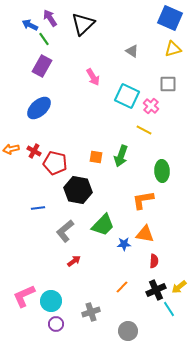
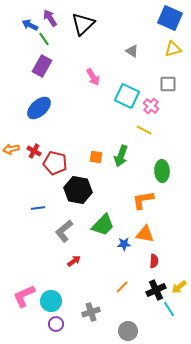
gray L-shape: moved 1 px left
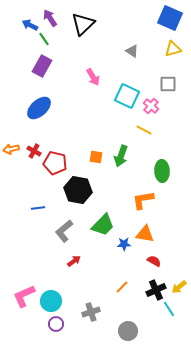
red semicircle: rotated 64 degrees counterclockwise
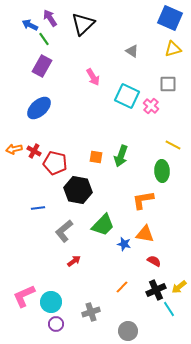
yellow line: moved 29 px right, 15 px down
orange arrow: moved 3 px right
blue star: rotated 16 degrees clockwise
cyan circle: moved 1 px down
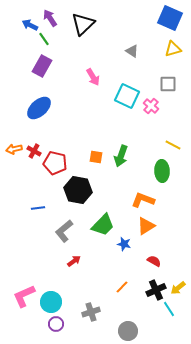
orange L-shape: rotated 30 degrees clockwise
orange triangle: moved 1 px right, 8 px up; rotated 42 degrees counterclockwise
yellow arrow: moved 1 px left, 1 px down
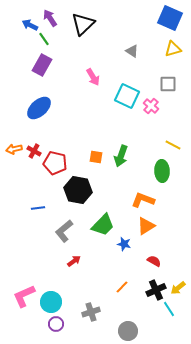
purple rectangle: moved 1 px up
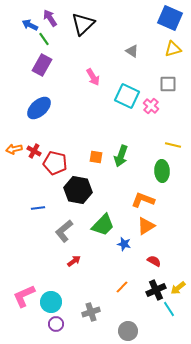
yellow line: rotated 14 degrees counterclockwise
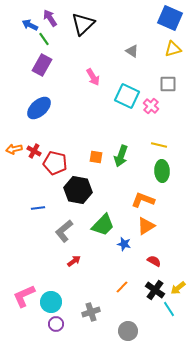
yellow line: moved 14 px left
black cross: moved 1 px left; rotated 30 degrees counterclockwise
